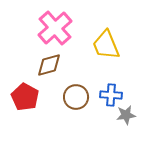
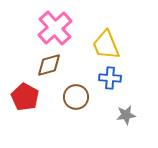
blue cross: moved 1 px left, 17 px up
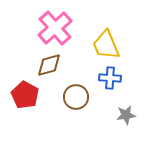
red pentagon: moved 2 px up
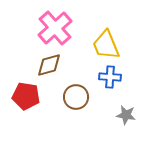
blue cross: moved 1 px up
red pentagon: moved 1 px right, 1 px down; rotated 20 degrees counterclockwise
gray star: rotated 18 degrees clockwise
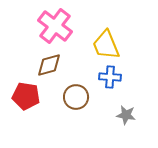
pink cross: moved 2 px up; rotated 12 degrees counterclockwise
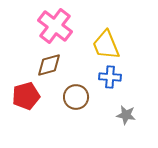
red pentagon: rotated 24 degrees counterclockwise
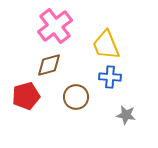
pink cross: rotated 16 degrees clockwise
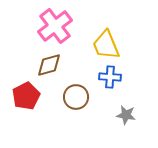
red pentagon: rotated 12 degrees counterclockwise
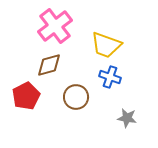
yellow trapezoid: rotated 48 degrees counterclockwise
blue cross: rotated 15 degrees clockwise
gray star: moved 1 px right, 3 px down
